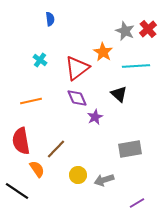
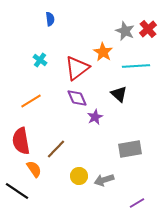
orange line: rotated 20 degrees counterclockwise
orange semicircle: moved 3 px left
yellow circle: moved 1 px right, 1 px down
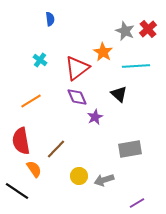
purple diamond: moved 1 px up
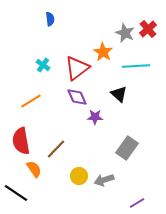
gray star: moved 2 px down
cyan cross: moved 3 px right, 5 px down
purple star: rotated 28 degrees clockwise
gray rectangle: moved 3 px left, 1 px up; rotated 45 degrees counterclockwise
black line: moved 1 px left, 2 px down
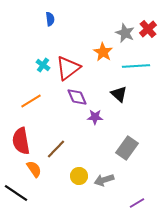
red triangle: moved 9 px left
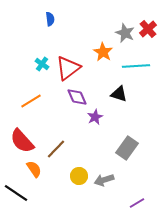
cyan cross: moved 1 px left, 1 px up
black triangle: rotated 24 degrees counterclockwise
purple star: rotated 28 degrees counterclockwise
red semicircle: moved 1 px right; rotated 32 degrees counterclockwise
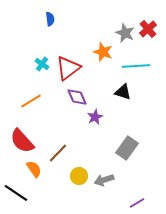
orange star: rotated 12 degrees counterclockwise
black triangle: moved 4 px right, 2 px up
brown line: moved 2 px right, 4 px down
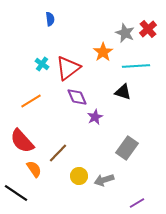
orange star: rotated 18 degrees clockwise
